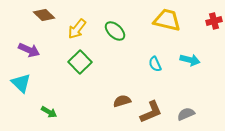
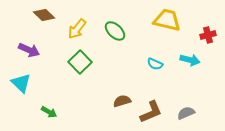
red cross: moved 6 px left, 14 px down
cyan semicircle: rotated 42 degrees counterclockwise
gray semicircle: moved 1 px up
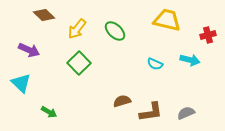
green square: moved 1 px left, 1 px down
brown L-shape: rotated 15 degrees clockwise
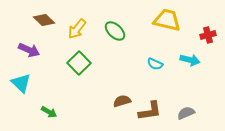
brown diamond: moved 5 px down
brown L-shape: moved 1 px left, 1 px up
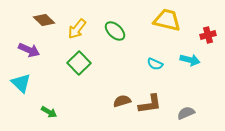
brown L-shape: moved 7 px up
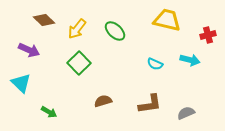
brown semicircle: moved 19 px left
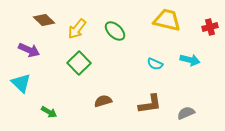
red cross: moved 2 px right, 8 px up
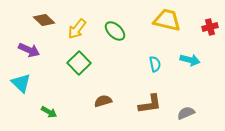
cyan semicircle: rotated 126 degrees counterclockwise
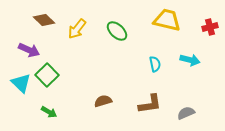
green ellipse: moved 2 px right
green square: moved 32 px left, 12 px down
